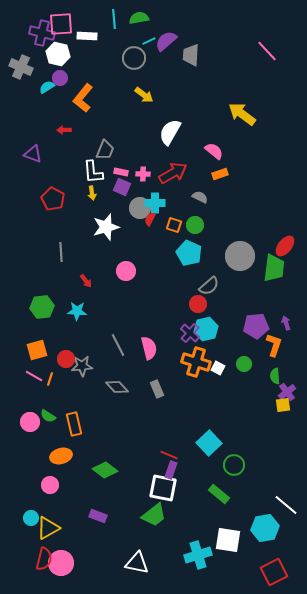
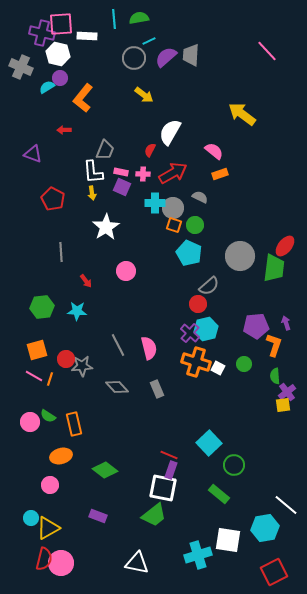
purple semicircle at (166, 41): moved 16 px down
gray circle at (140, 208): moved 33 px right
red semicircle at (150, 219): moved 69 px up
white star at (106, 227): rotated 16 degrees counterclockwise
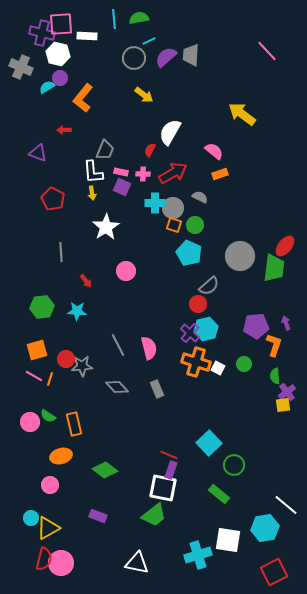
purple triangle at (33, 154): moved 5 px right, 1 px up
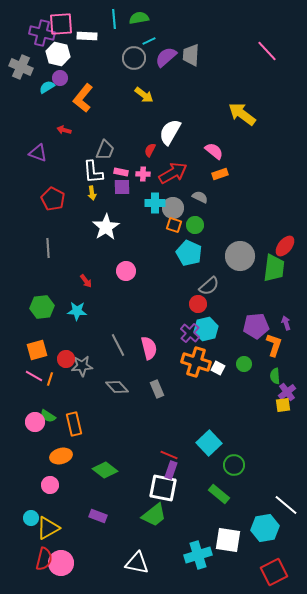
red arrow at (64, 130): rotated 16 degrees clockwise
purple square at (122, 187): rotated 24 degrees counterclockwise
gray line at (61, 252): moved 13 px left, 4 px up
pink circle at (30, 422): moved 5 px right
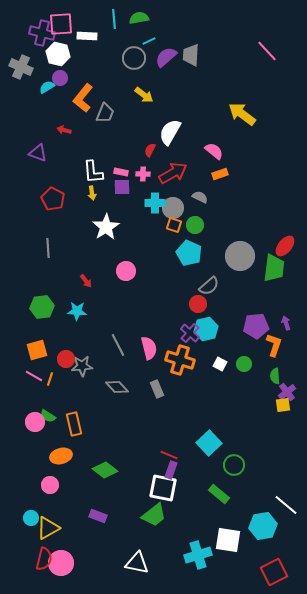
gray trapezoid at (105, 150): moved 37 px up
orange cross at (196, 362): moved 16 px left, 2 px up
white square at (218, 368): moved 2 px right, 4 px up
cyan hexagon at (265, 528): moved 2 px left, 2 px up
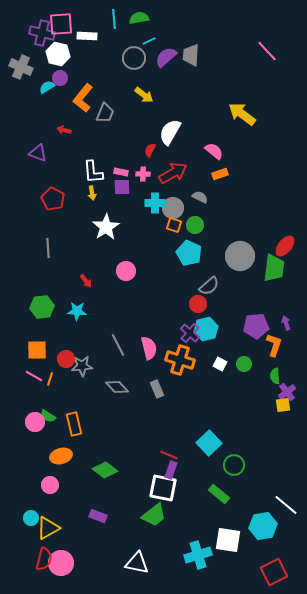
orange square at (37, 350): rotated 15 degrees clockwise
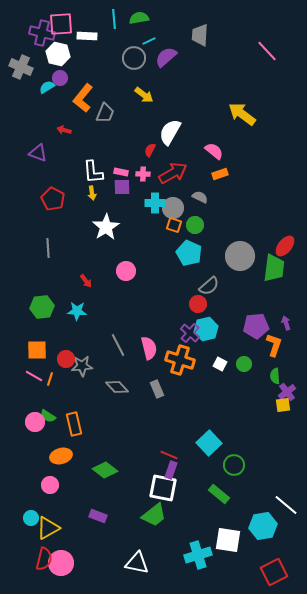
gray trapezoid at (191, 55): moved 9 px right, 20 px up
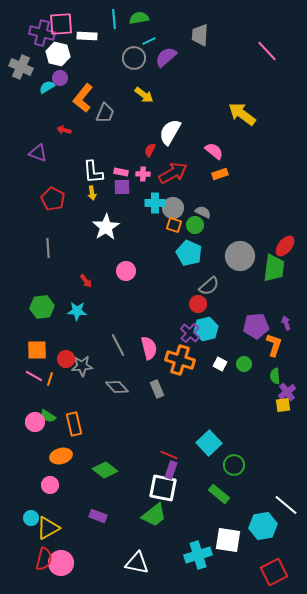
gray semicircle at (200, 197): moved 3 px right, 15 px down
